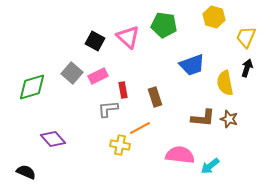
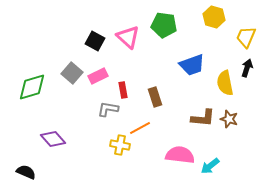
gray L-shape: rotated 15 degrees clockwise
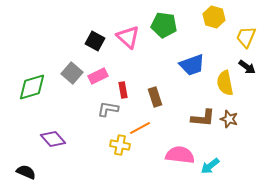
black arrow: moved 1 px up; rotated 108 degrees clockwise
